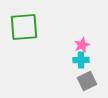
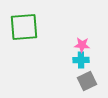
pink star: rotated 28 degrees clockwise
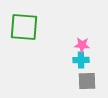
green square: rotated 8 degrees clockwise
gray square: rotated 24 degrees clockwise
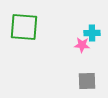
cyan cross: moved 11 px right, 27 px up
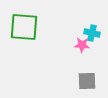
cyan cross: rotated 14 degrees clockwise
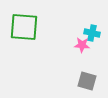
gray square: rotated 18 degrees clockwise
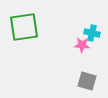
green square: rotated 12 degrees counterclockwise
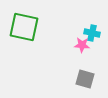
green square: rotated 20 degrees clockwise
gray square: moved 2 px left, 2 px up
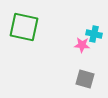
cyan cross: moved 2 px right, 1 px down
